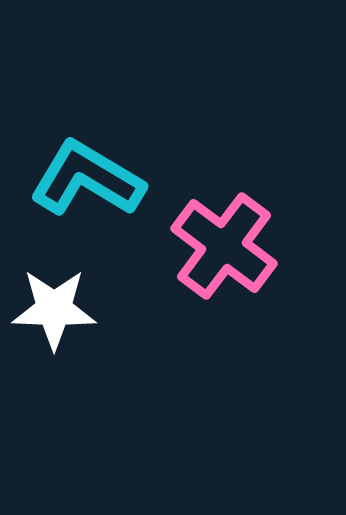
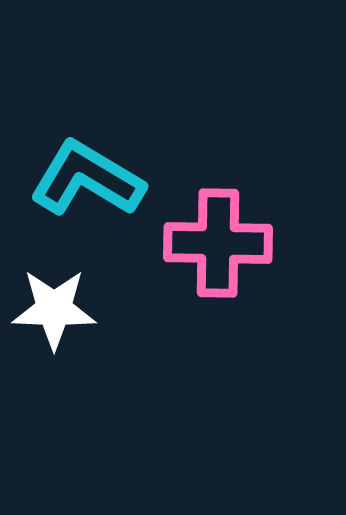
pink cross: moved 6 px left, 3 px up; rotated 36 degrees counterclockwise
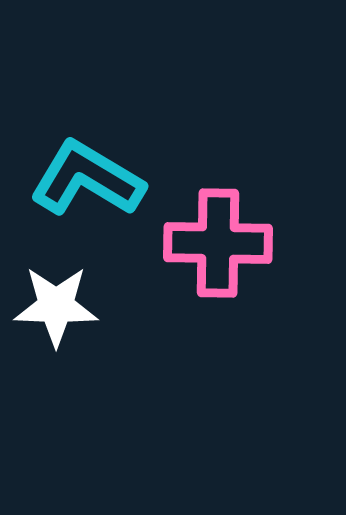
white star: moved 2 px right, 3 px up
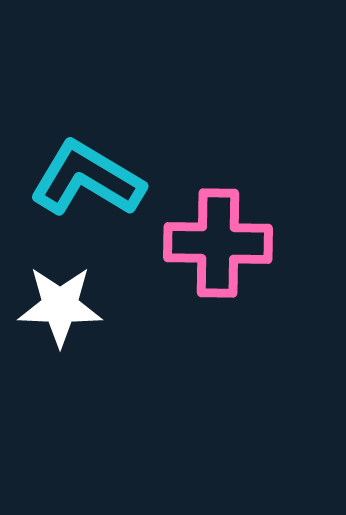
white star: moved 4 px right
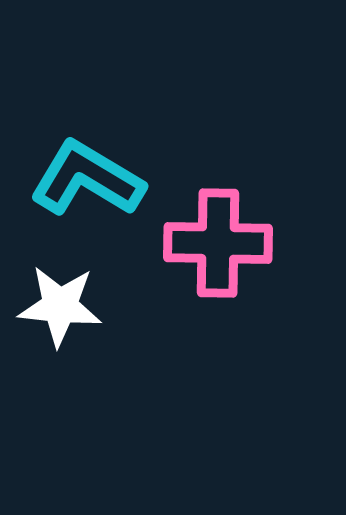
white star: rotated 4 degrees clockwise
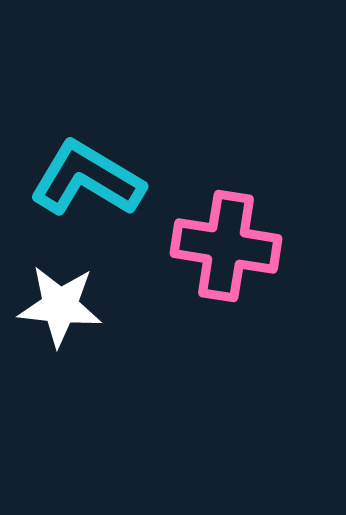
pink cross: moved 8 px right, 3 px down; rotated 8 degrees clockwise
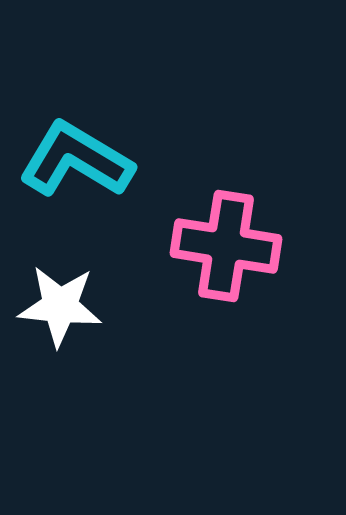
cyan L-shape: moved 11 px left, 19 px up
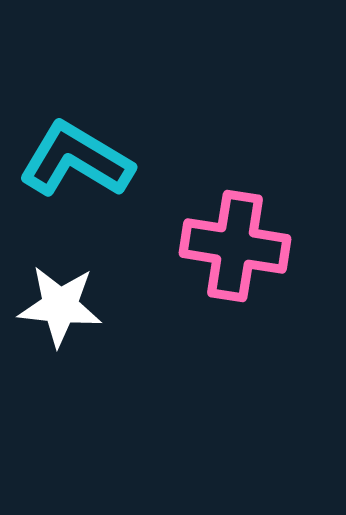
pink cross: moved 9 px right
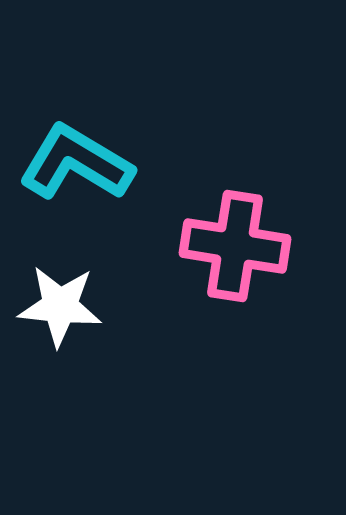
cyan L-shape: moved 3 px down
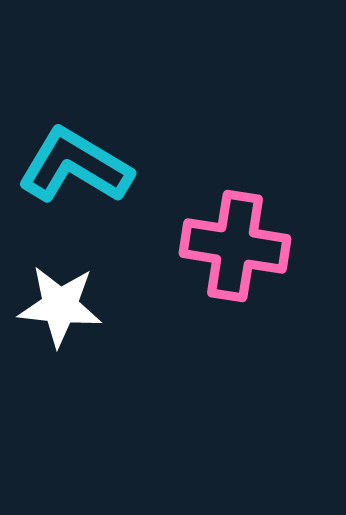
cyan L-shape: moved 1 px left, 3 px down
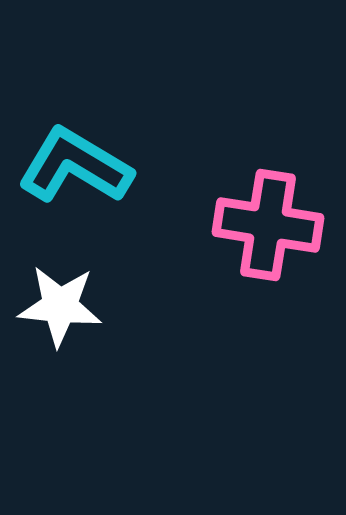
pink cross: moved 33 px right, 21 px up
